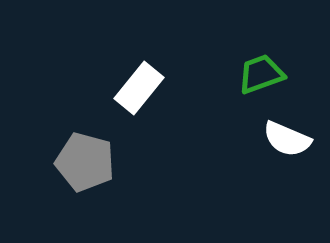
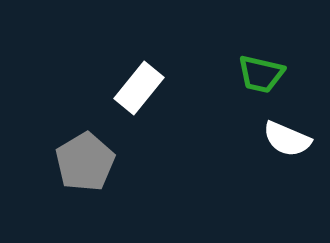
green trapezoid: rotated 147 degrees counterclockwise
gray pentagon: rotated 26 degrees clockwise
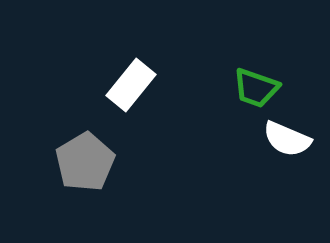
green trapezoid: moved 5 px left, 14 px down; rotated 6 degrees clockwise
white rectangle: moved 8 px left, 3 px up
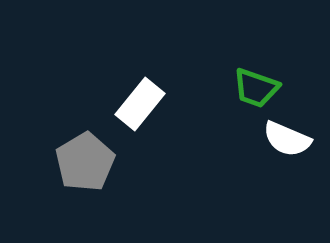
white rectangle: moved 9 px right, 19 px down
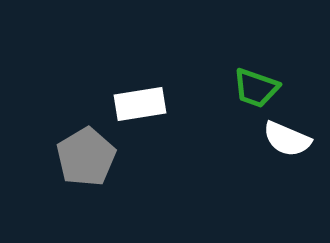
white rectangle: rotated 42 degrees clockwise
gray pentagon: moved 1 px right, 5 px up
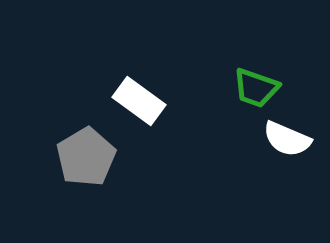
white rectangle: moved 1 px left, 3 px up; rotated 45 degrees clockwise
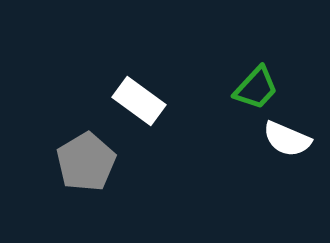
green trapezoid: rotated 66 degrees counterclockwise
gray pentagon: moved 5 px down
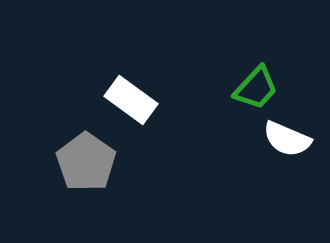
white rectangle: moved 8 px left, 1 px up
gray pentagon: rotated 6 degrees counterclockwise
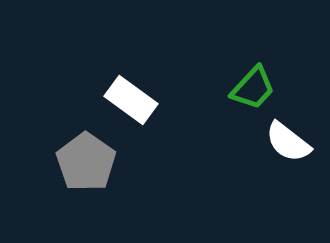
green trapezoid: moved 3 px left
white semicircle: moved 1 px right, 3 px down; rotated 15 degrees clockwise
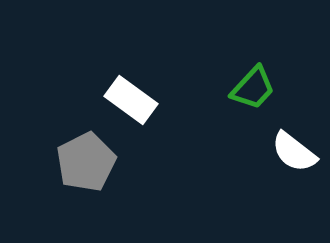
white semicircle: moved 6 px right, 10 px down
gray pentagon: rotated 10 degrees clockwise
